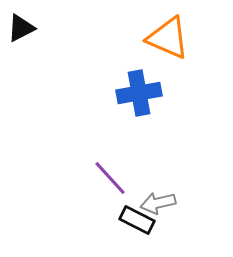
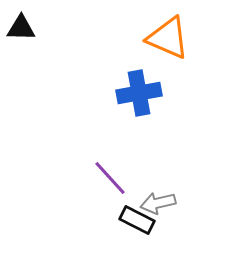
black triangle: rotated 28 degrees clockwise
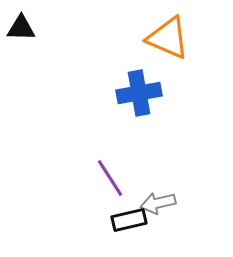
purple line: rotated 9 degrees clockwise
black rectangle: moved 8 px left; rotated 40 degrees counterclockwise
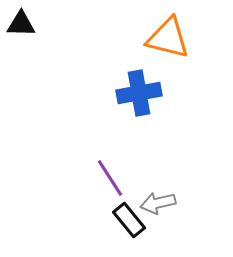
black triangle: moved 4 px up
orange triangle: rotated 9 degrees counterclockwise
black rectangle: rotated 64 degrees clockwise
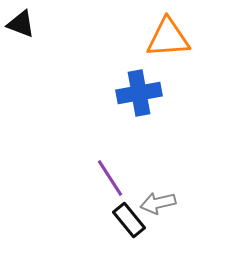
black triangle: rotated 20 degrees clockwise
orange triangle: rotated 18 degrees counterclockwise
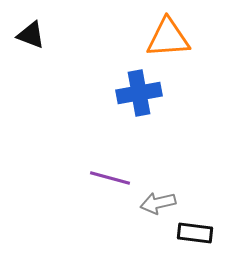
black triangle: moved 10 px right, 11 px down
purple line: rotated 42 degrees counterclockwise
black rectangle: moved 66 px right, 13 px down; rotated 44 degrees counterclockwise
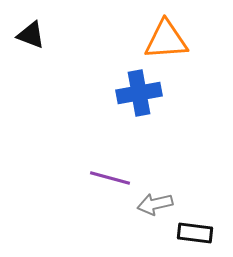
orange triangle: moved 2 px left, 2 px down
gray arrow: moved 3 px left, 1 px down
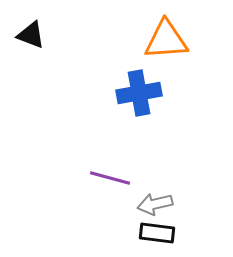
black rectangle: moved 38 px left
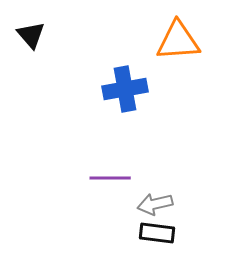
black triangle: rotated 28 degrees clockwise
orange triangle: moved 12 px right, 1 px down
blue cross: moved 14 px left, 4 px up
purple line: rotated 15 degrees counterclockwise
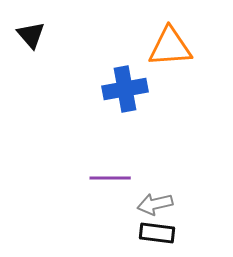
orange triangle: moved 8 px left, 6 px down
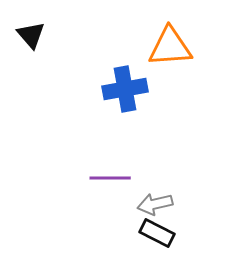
black rectangle: rotated 20 degrees clockwise
